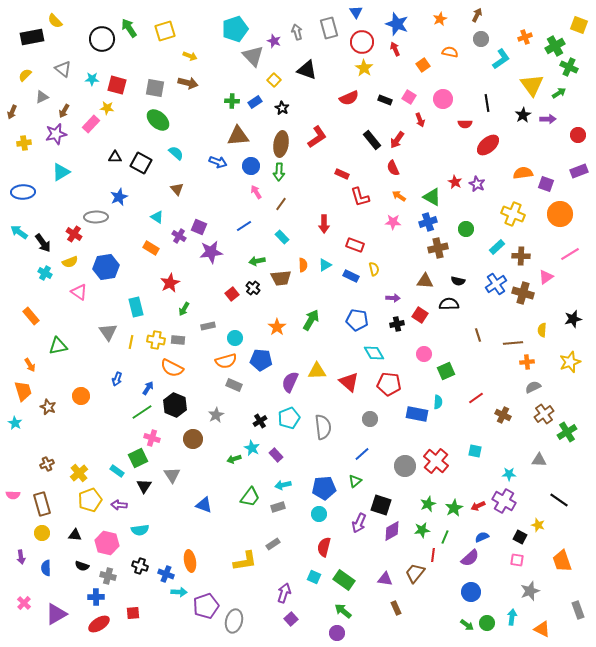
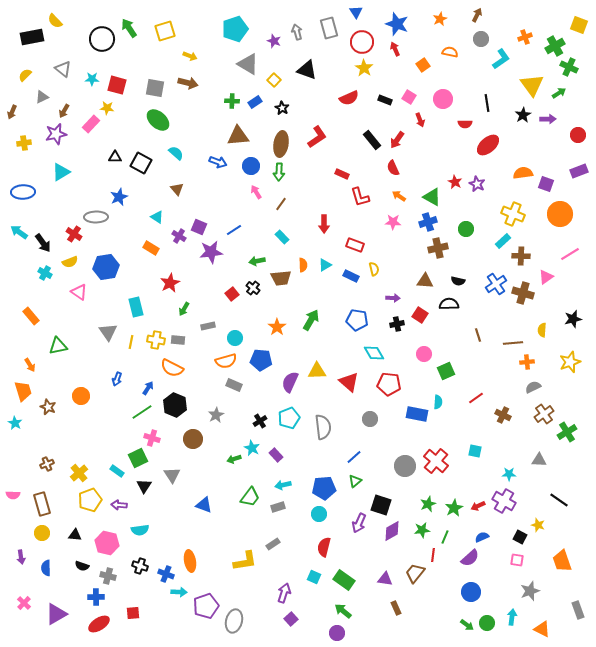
gray triangle at (253, 56): moved 5 px left, 8 px down; rotated 15 degrees counterclockwise
blue line at (244, 226): moved 10 px left, 4 px down
cyan rectangle at (497, 247): moved 6 px right, 6 px up
blue line at (362, 454): moved 8 px left, 3 px down
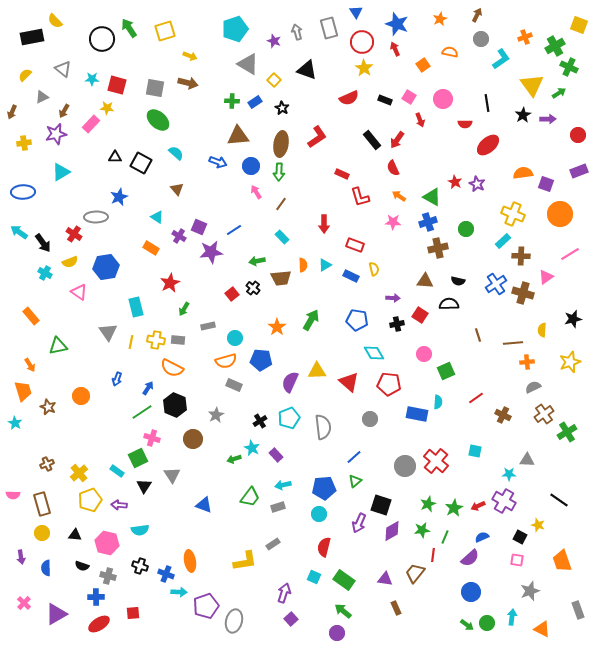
gray triangle at (539, 460): moved 12 px left
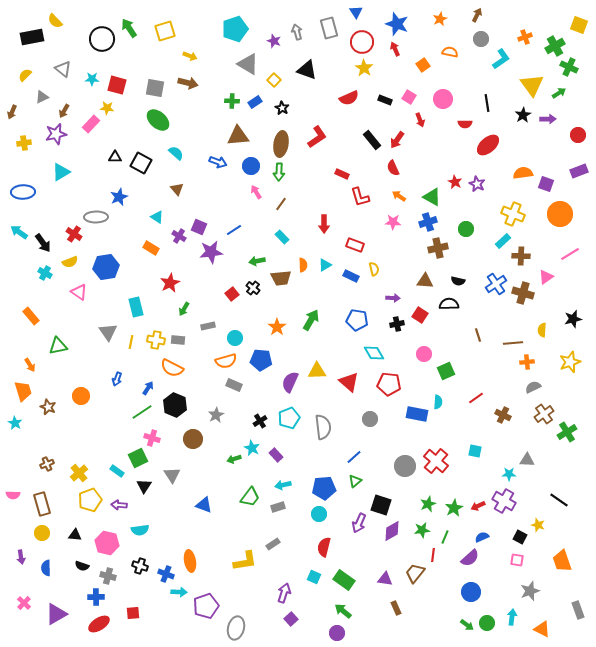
gray ellipse at (234, 621): moved 2 px right, 7 px down
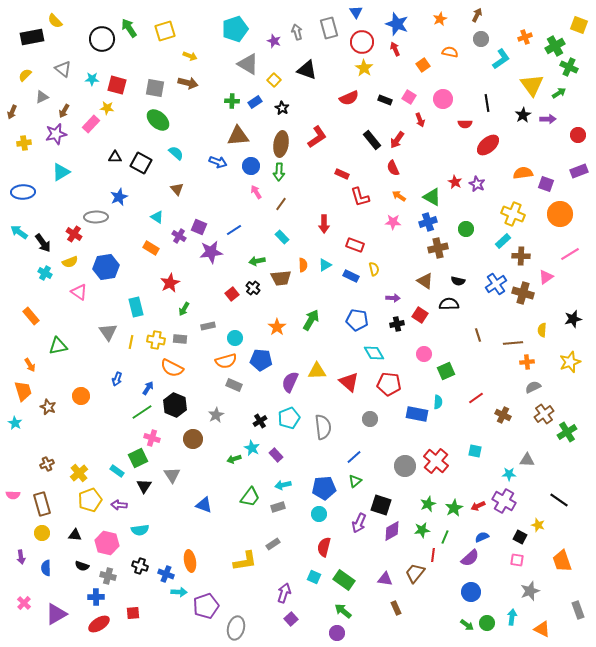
brown triangle at (425, 281): rotated 30 degrees clockwise
gray rectangle at (178, 340): moved 2 px right, 1 px up
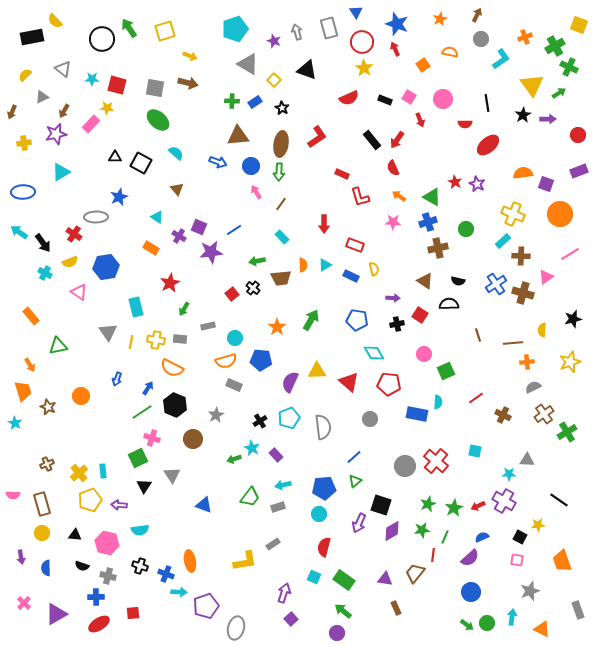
cyan rectangle at (117, 471): moved 14 px left; rotated 48 degrees clockwise
yellow star at (538, 525): rotated 24 degrees counterclockwise
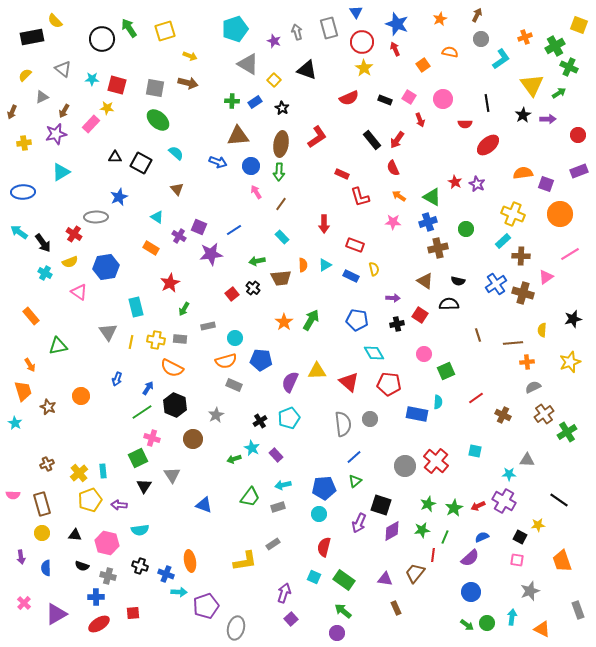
purple star at (211, 252): moved 2 px down
orange star at (277, 327): moved 7 px right, 5 px up
gray semicircle at (323, 427): moved 20 px right, 3 px up
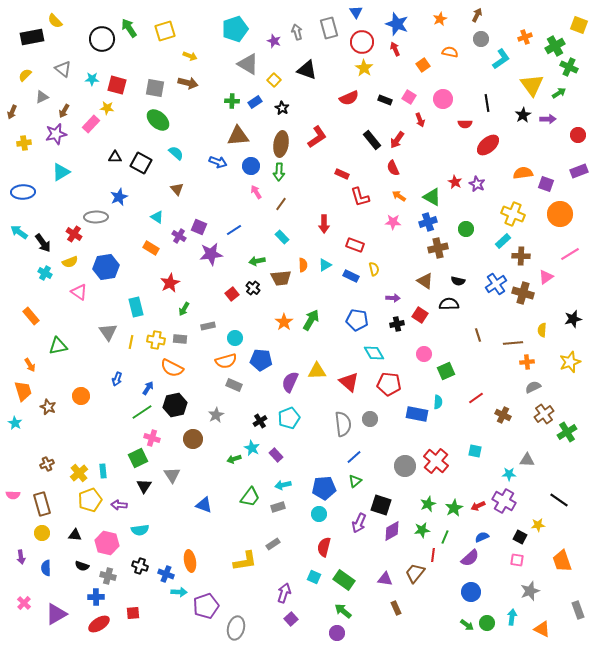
black hexagon at (175, 405): rotated 25 degrees clockwise
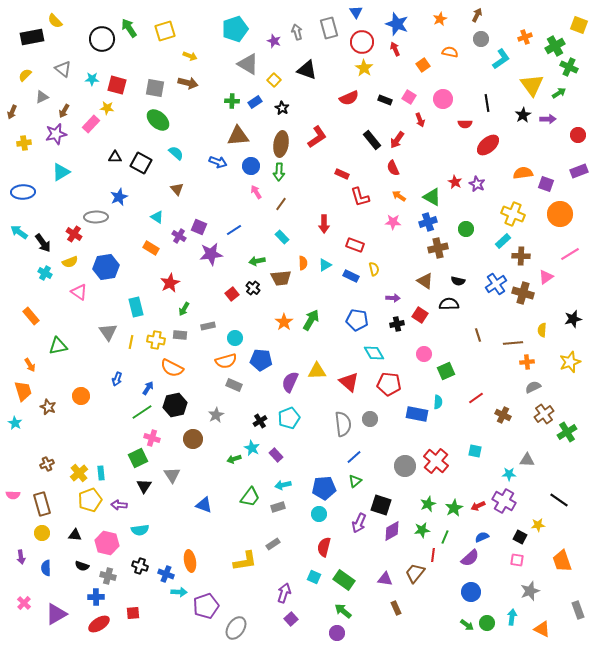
orange semicircle at (303, 265): moved 2 px up
gray rectangle at (180, 339): moved 4 px up
cyan rectangle at (103, 471): moved 2 px left, 2 px down
gray ellipse at (236, 628): rotated 20 degrees clockwise
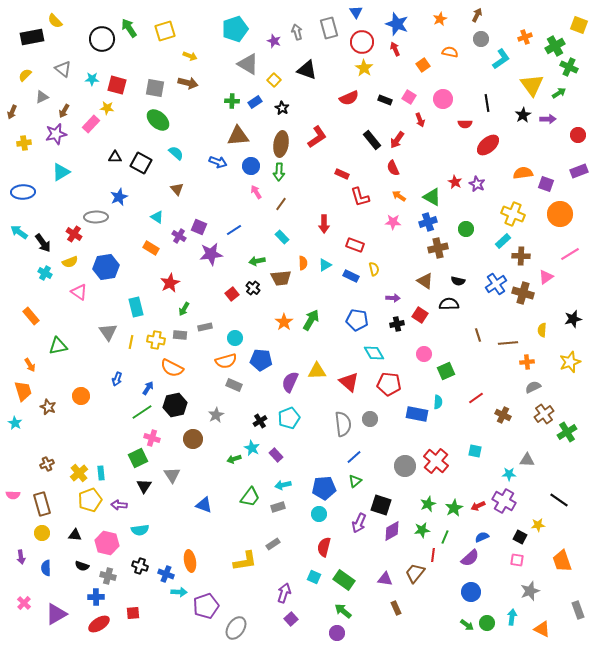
gray rectangle at (208, 326): moved 3 px left, 1 px down
brown line at (513, 343): moved 5 px left
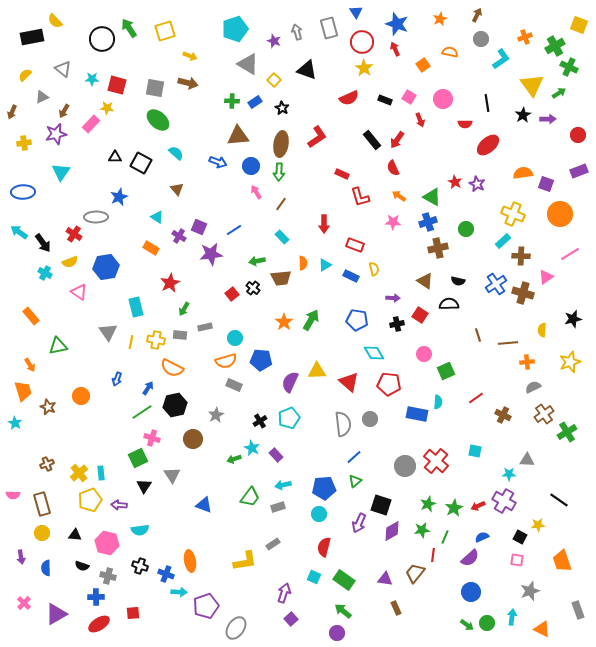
cyan triangle at (61, 172): rotated 24 degrees counterclockwise
